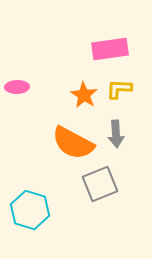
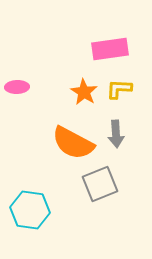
orange star: moved 3 px up
cyan hexagon: rotated 9 degrees counterclockwise
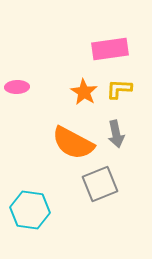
gray arrow: rotated 8 degrees counterclockwise
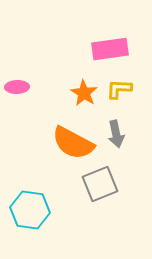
orange star: moved 1 px down
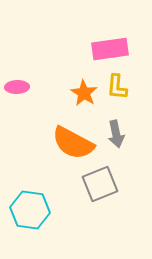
yellow L-shape: moved 2 px left, 2 px up; rotated 88 degrees counterclockwise
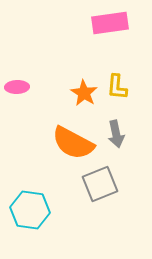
pink rectangle: moved 26 px up
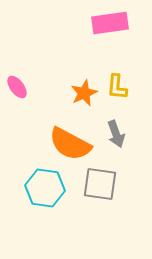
pink ellipse: rotated 55 degrees clockwise
orange star: rotated 16 degrees clockwise
gray arrow: rotated 8 degrees counterclockwise
orange semicircle: moved 3 px left, 1 px down
gray square: rotated 30 degrees clockwise
cyan hexagon: moved 15 px right, 22 px up
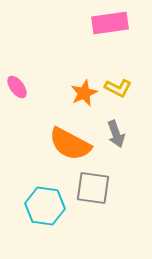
yellow L-shape: moved 1 px right, 1 px down; rotated 68 degrees counterclockwise
gray square: moved 7 px left, 4 px down
cyan hexagon: moved 18 px down
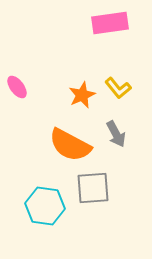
yellow L-shape: rotated 24 degrees clockwise
orange star: moved 2 px left, 2 px down
gray arrow: rotated 8 degrees counterclockwise
orange semicircle: moved 1 px down
gray square: rotated 12 degrees counterclockwise
